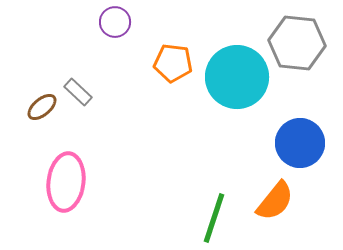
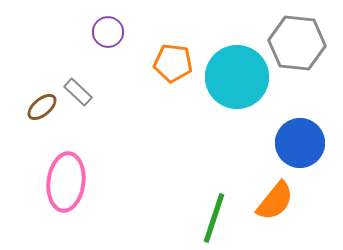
purple circle: moved 7 px left, 10 px down
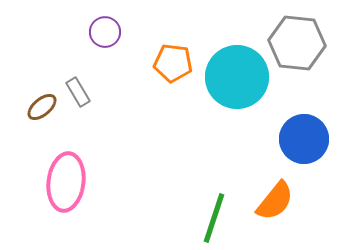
purple circle: moved 3 px left
gray rectangle: rotated 16 degrees clockwise
blue circle: moved 4 px right, 4 px up
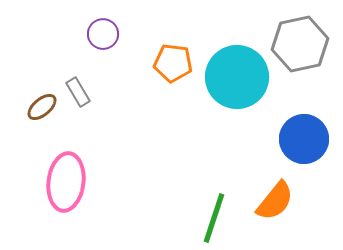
purple circle: moved 2 px left, 2 px down
gray hexagon: moved 3 px right, 1 px down; rotated 18 degrees counterclockwise
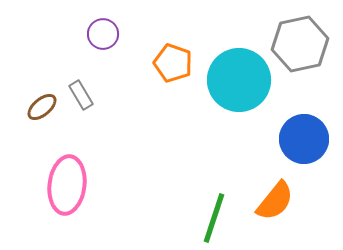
orange pentagon: rotated 12 degrees clockwise
cyan circle: moved 2 px right, 3 px down
gray rectangle: moved 3 px right, 3 px down
pink ellipse: moved 1 px right, 3 px down
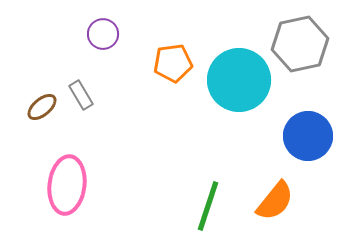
orange pentagon: rotated 27 degrees counterclockwise
blue circle: moved 4 px right, 3 px up
green line: moved 6 px left, 12 px up
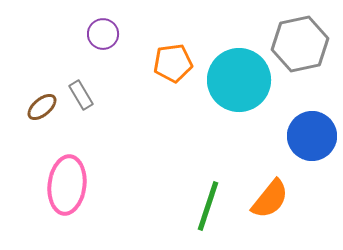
blue circle: moved 4 px right
orange semicircle: moved 5 px left, 2 px up
